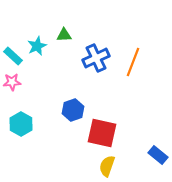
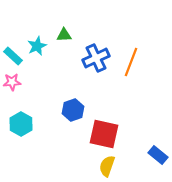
orange line: moved 2 px left
red square: moved 2 px right, 1 px down
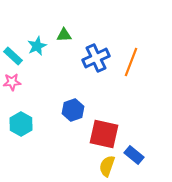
blue rectangle: moved 24 px left
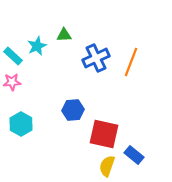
blue hexagon: rotated 15 degrees clockwise
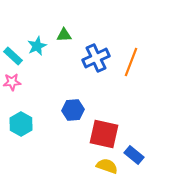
yellow semicircle: rotated 90 degrees clockwise
